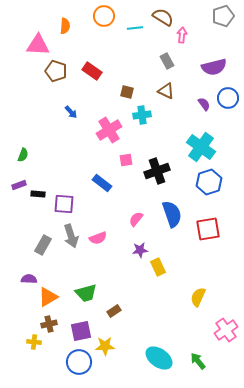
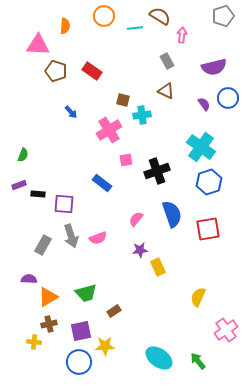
brown semicircle at (163, 17): moved 3 px left, 1 px up
brown square at (127, 92): moved 4 px left, 8 px down
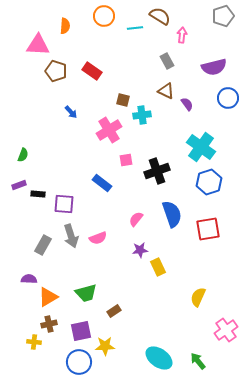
purple semicircle at (204, 104): moved 17 px left
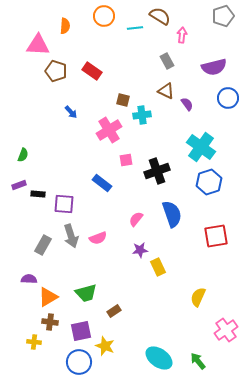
red square at (208, 229): moved 8 px right, 7 px down
brown cross at (49, 324): moved 1 px right, 2 px up; rotated 21 degrees clockwise
yellow star at (105, 346): rotated 24 degrees clockwise
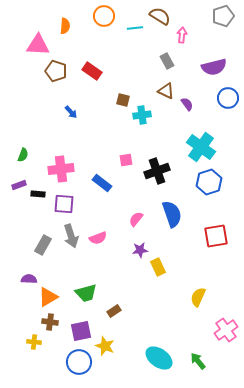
pink cross at (109, 130): moved 48 px left, 39 px down; rotated 25 degrees clockwise
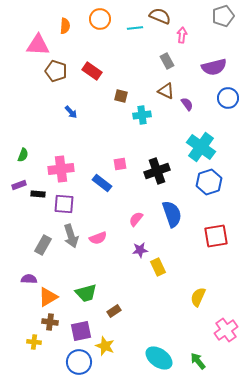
orange circle at (104, 16): moved 4 px left, 3 px down
brown semicircle at (160, 16): rotated 10 degrees counterclockwise
brown square at (123, 100): moved 2 px left, 4 px up
pink square at (126, 160): moved 6 px left, 4 px down
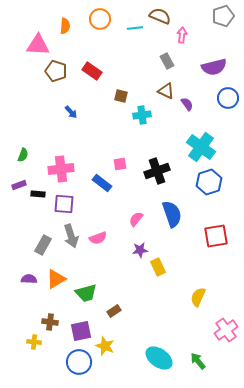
orange triangle at (48, 297): moved 8 px right, 18 px up
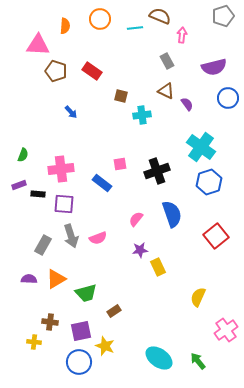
red square at (216, 236): rotated 30 degrees counterclockwise
